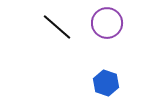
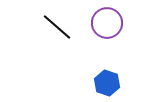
blue hexagon: moved 1 px right
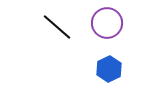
blue hexagon: moved 2 px right, 14 px up; rotated 15 degrees clockwise
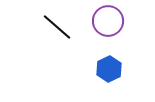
purple circle: moved 1 px right, 2 px up
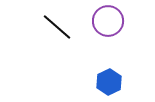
blue hexagon: moved 13 px down
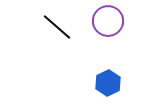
blue hexagon: moved 1 px left, 1 px down
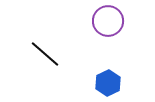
black line: moved 12 px left, 27 px down
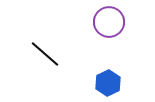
purple circle: moved 1 px right, 1 px down
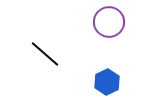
blue hexagon: moved 1 px left, 1 px up
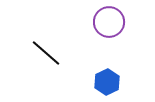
black line: moved 1 px right, 1 px up
